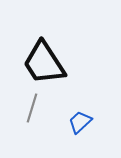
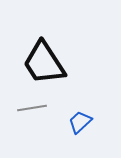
gray line: rotated 64 degrees clockwise
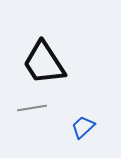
blue trapezoid: moved 3 px right, 5 px down
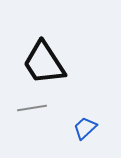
blue trapezoid: moved 2 px right, 1 px down
